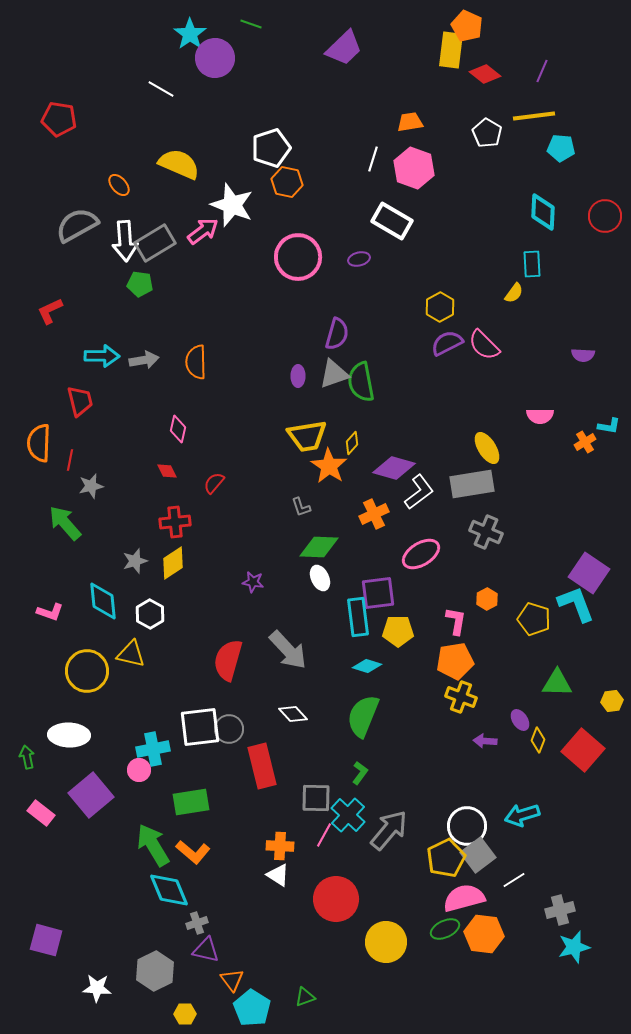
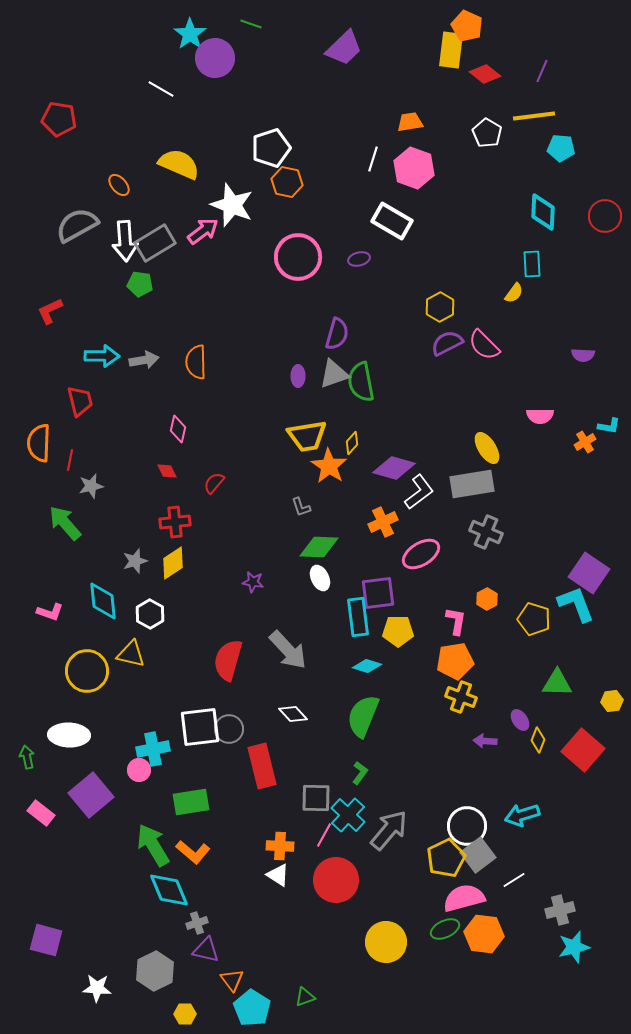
orange cross at (374, 514): moved 9 px right, 8 px down
red circle at (336, 899): moved 19 px up
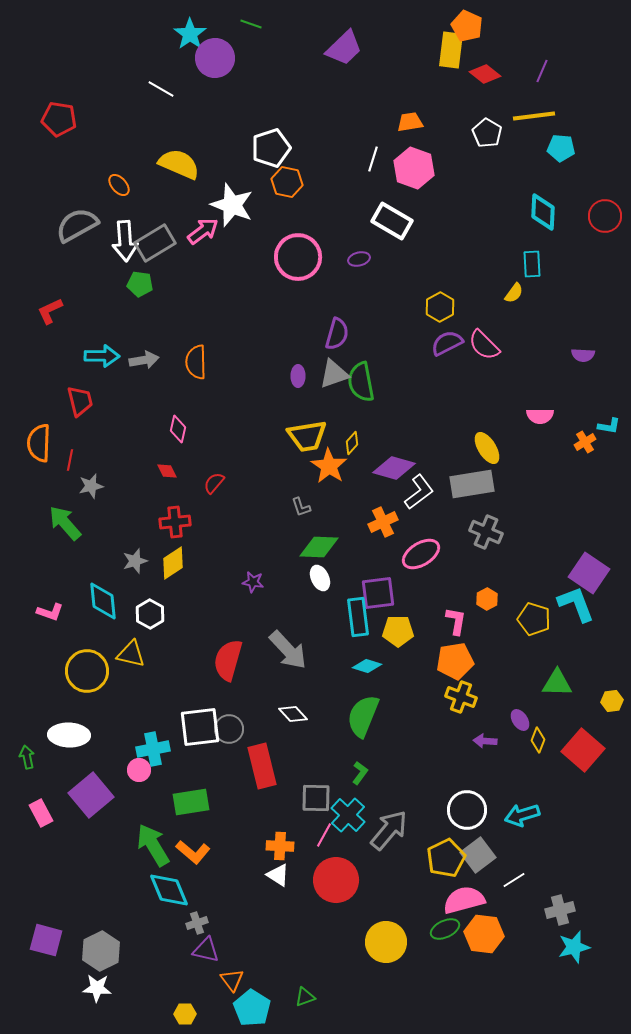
pink rectangle at (41, 813): rotated 24 degrees clockwise
white circle at (467, 826): moved 16 px up
pink semicircle at (464, 898): moved 2 px down
gray hexagon at (155, 971): moved 54 px left, 20 px up
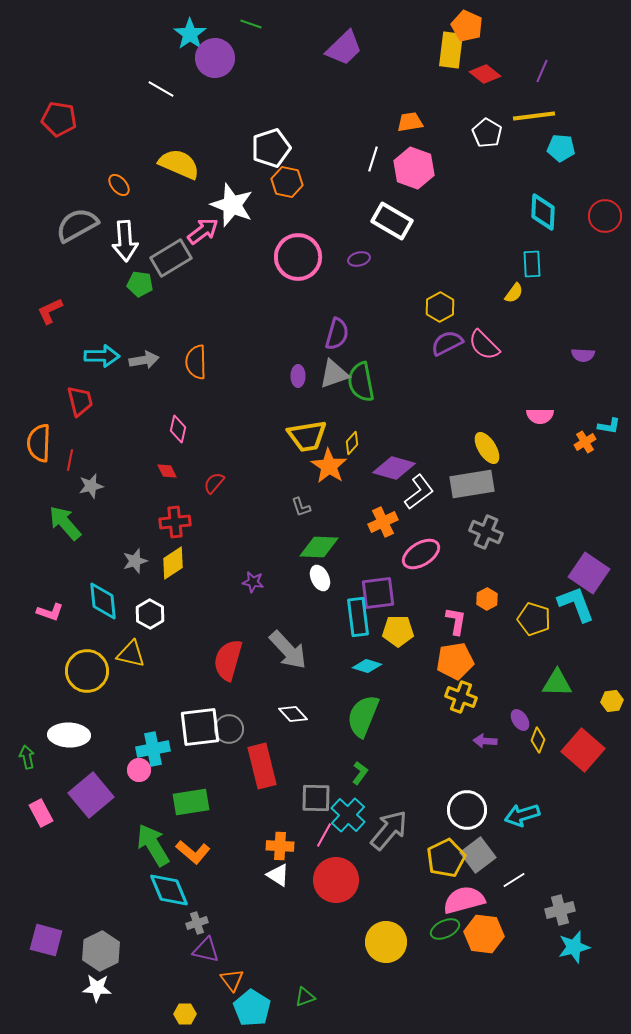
gray rectangle at (155, 243): moved 16 px right, 15 px down
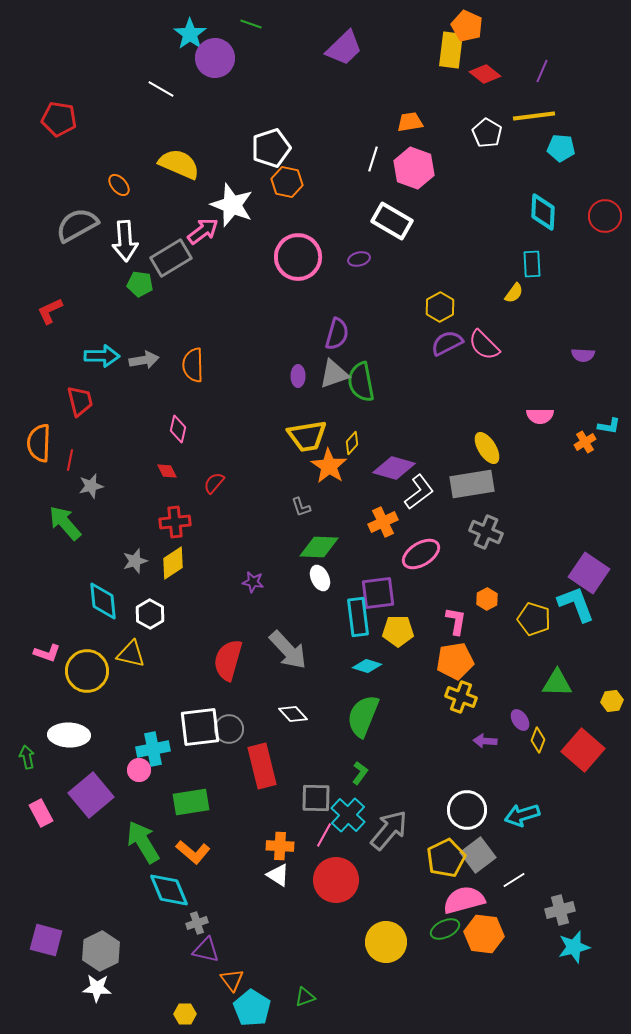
orange semicircle at (196, 362): moved 3 px left, 3 px down
pink L-shape at (50, 612): moved 3 px left, 41 px down
green arrow at (153, 845): moved 10 px left, 3 px up
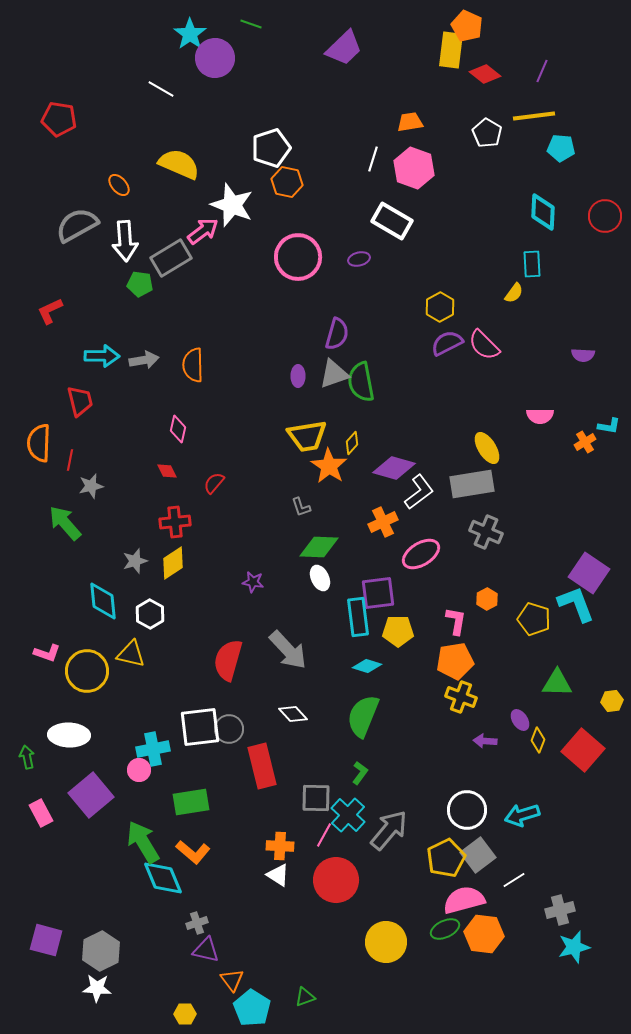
cyan diamond at (169, 890): moved 6 px left, 12 px up
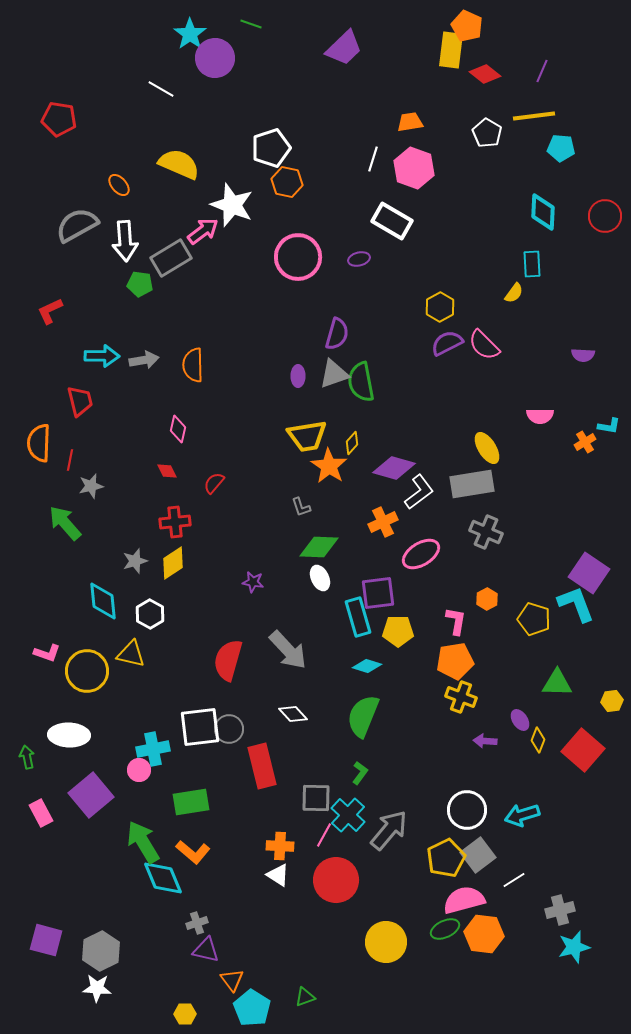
cyan rectangle at (358, 617): rotated 9 degrees counterclockwise
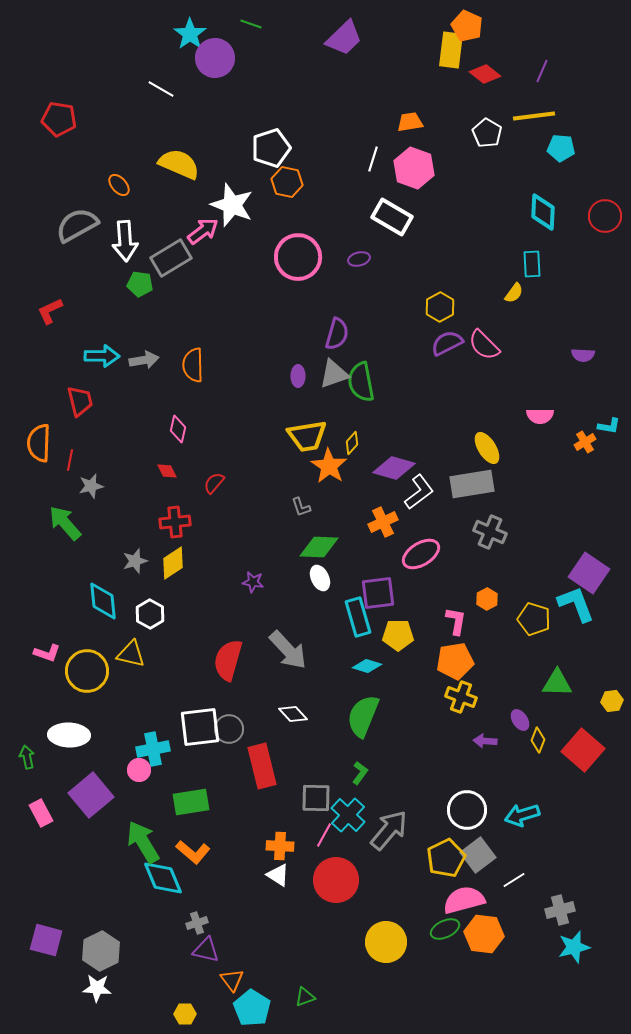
purple trapezoid at (344, 48): moved 10 px up
white rectangle at (392, 221): moved 4 px up
gray cross at (486, 532): moved 4 px right
yellow pentagon at (398, 631): moved 4 px down
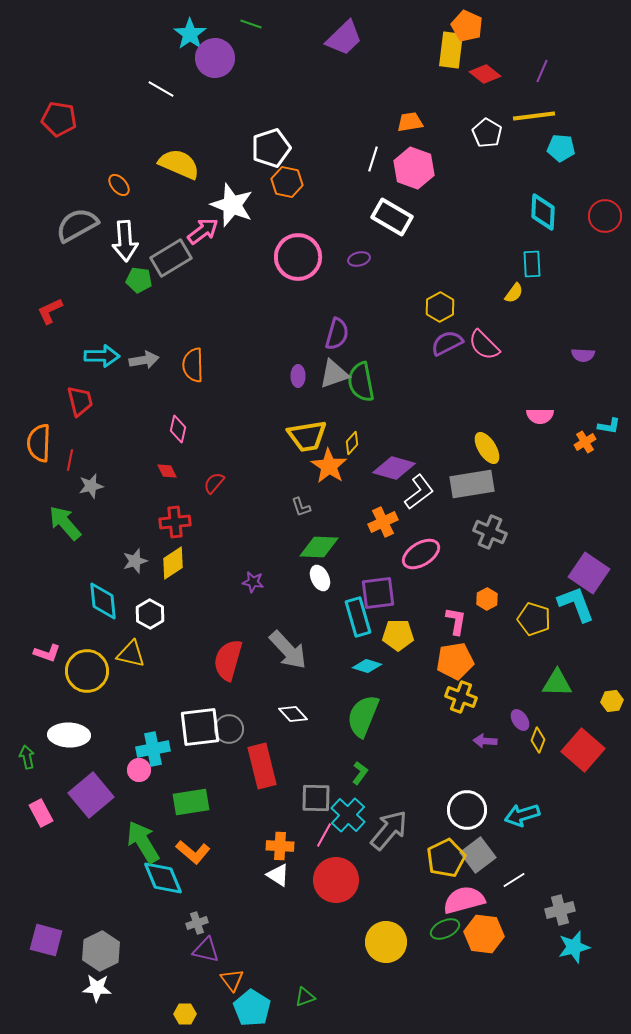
green pentagon at (140, 284): moved 1 px left, 4 px up
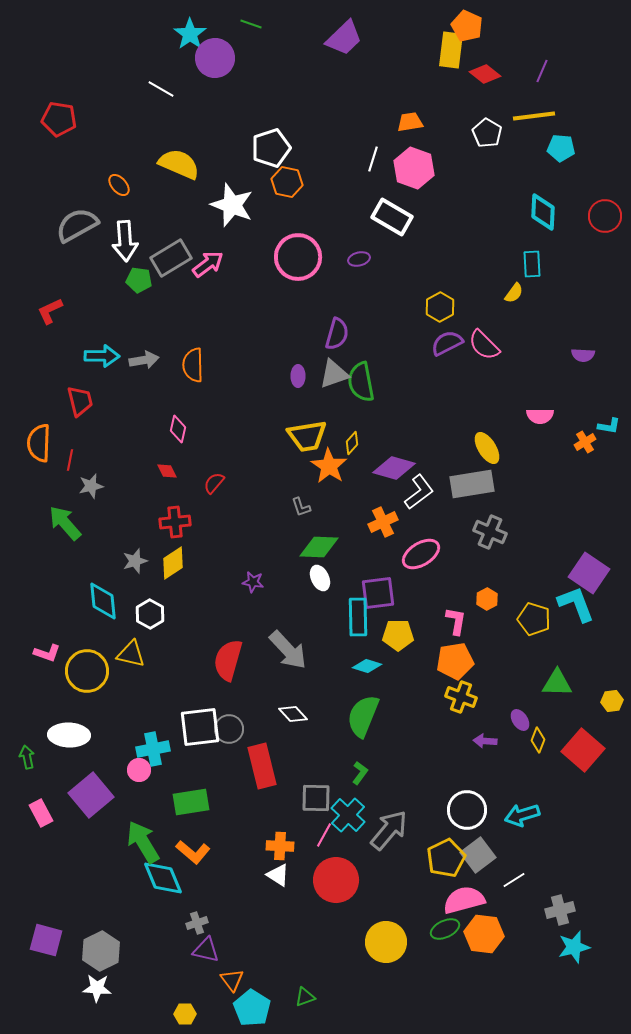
pink arrow at (203, 231): moved 5 px right, 33 px down
cyan rectangle at (358, 617): rotated 15 degrees clockwise
